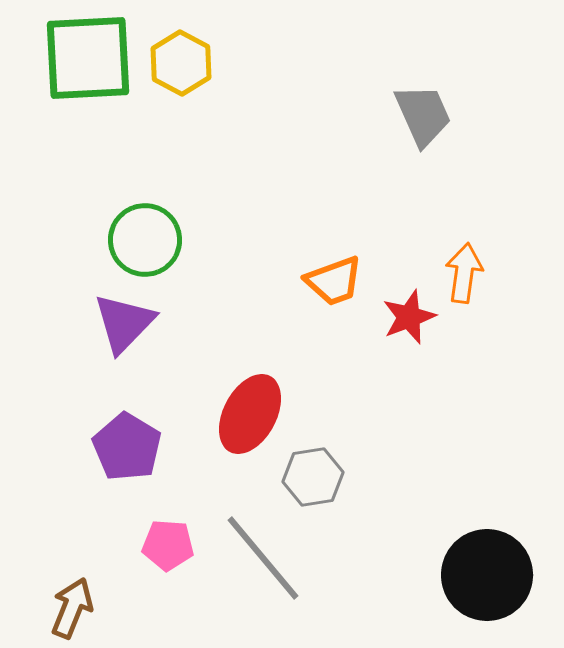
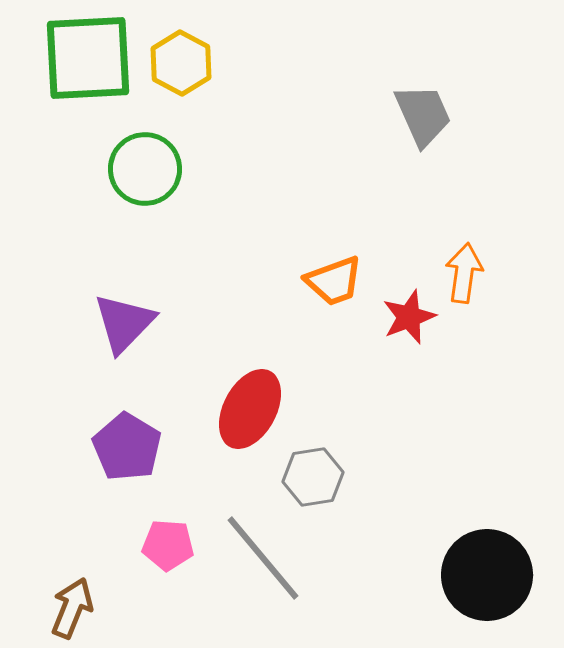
green circle: moved 71 px up
red ellipse: moved 5 px up
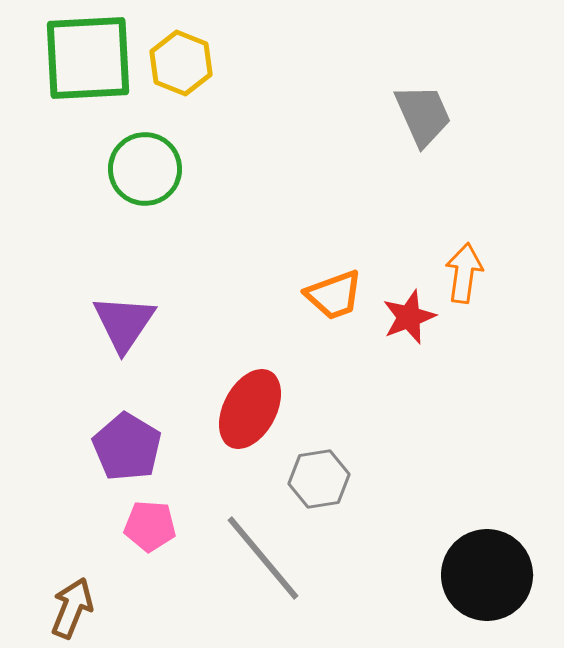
yellow hexagon: rotated 6 degrees counterclockwise
orange trapezoid: moved 14 px down
purple triangle: rotated 10 degrees counterclockwise
gray hexagon: moved 6 px right, 2 px down
pink pentagon: moved 18 px left, 19 px up
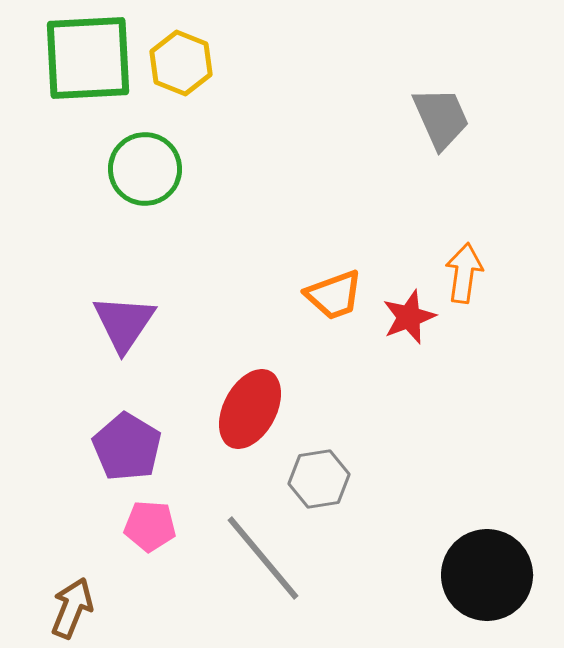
gray trapezoid: moved 18 px right, 3 px down
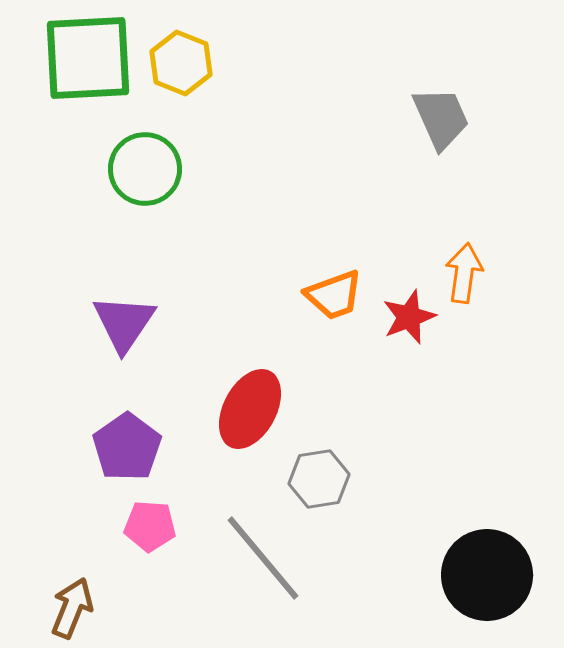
purple pentagon: rotated 6 degrees clockwise
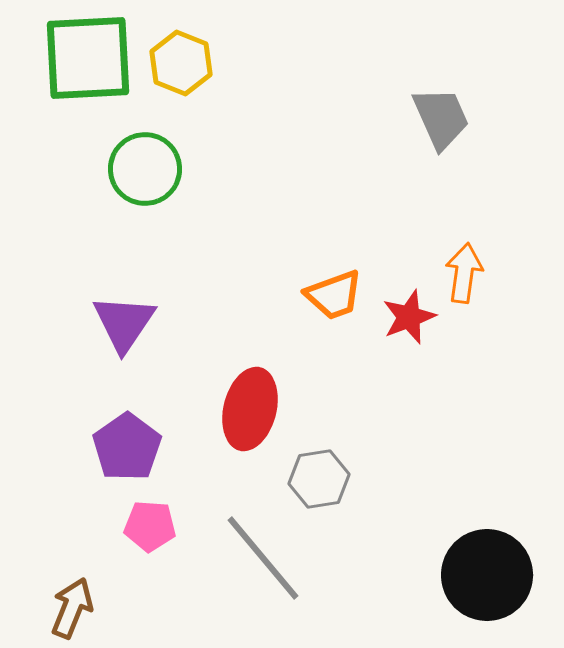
red ellipse: rotated 14 degrees counterclockwise
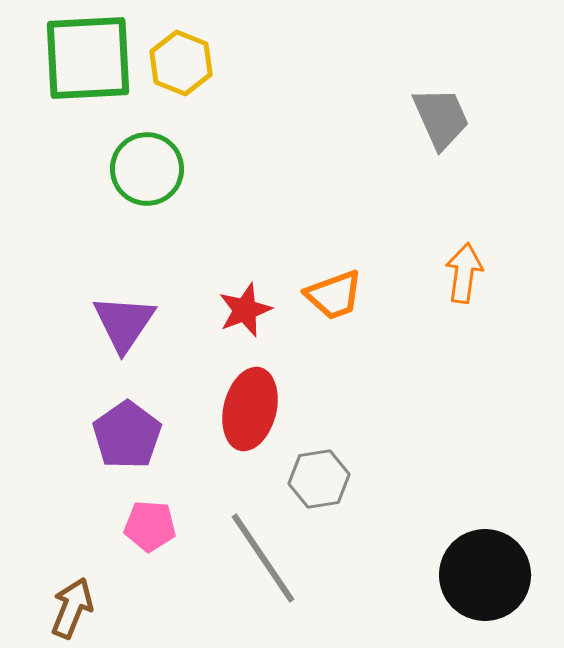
green circle: moved 2 px right
red star: moved 164 px left, 7 px up
purple pentagon: moved 12 px up
gray line: rotated 6 degrees clockwise
black circle: moved 2 px left
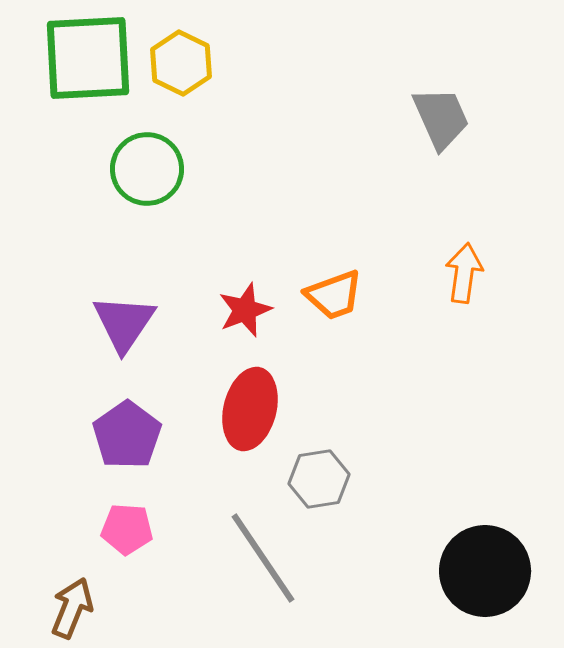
yellow hexagon: rotated 4 degrees clockwise
pink pentagon: moved 23 px left, 3 px down
black circle: moved 4 px up
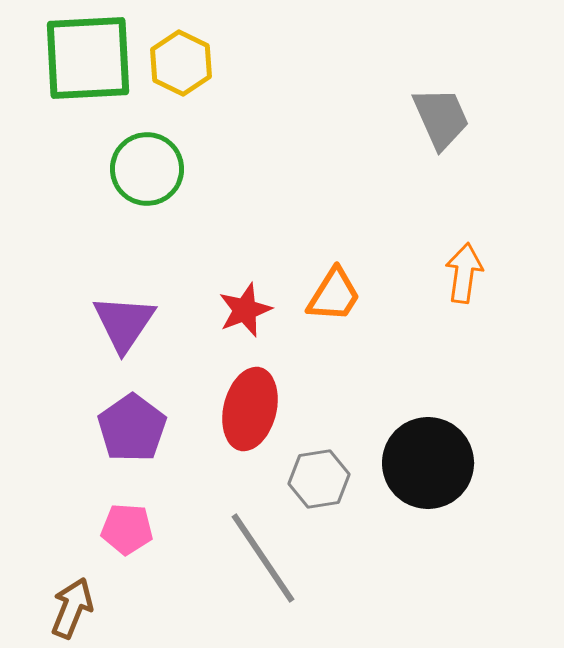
orange trapezoid: rotated 38 degrees counterclockwise
purple pentagon: moved 5 px right, 7 px up
black circle: moved 57 px left, 108 px up
